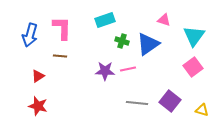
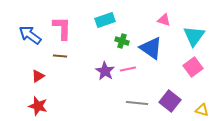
blue arrow: rotated 110 degrees clockwise
blue triangle: moved 3 px right, 4 px down; rotated 50 degrees counterclockwise
purple star: rotated 30 degrees clockwise
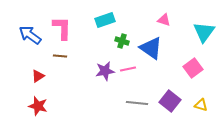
cyan triangle: moved 10 px right, 4 px up
pink square: moved 1 px down
purple star: rotated 30 degrees clockwise
yellow triangle: moved 1 px left, 5 px up
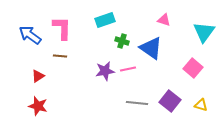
pink square: rotated 12 degrees counterclockwise
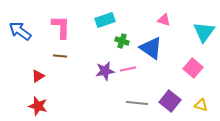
pink L-shape: moved 1 px left, 1 px up
blue arrow: moved 10 px left, 4 px up
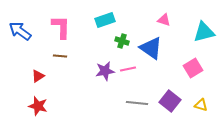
cyan triangle: rotated 40 degrees clockwise
pink square: rotated 18 degrees clockwise
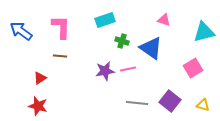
blue arrow: moved 1 px right
red triangle: moved 2 px right, 2 px down
yellow triangle: moved 2 px right
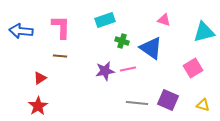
blue arrow: rotated 30 degrees counterclockwise
purple square: moved 2 px left, 1 px up; rotated 15 degrees counterclockwise
red star: rotated 24 degrees clockwise
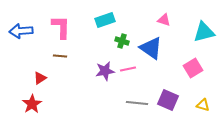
blue arrow: rotated 10 degrees counterclockwise
red star: moved 6 px left, 2 px up
